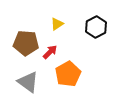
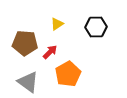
black hexagon: rotated 25 degrees clockwise
brown pentagon: moved 1 px left
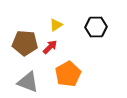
yellow triangle: moved 1 px left, 1 px down
red arrow: moved 5 px up
gray triangle: rotated 15 degrees counterclockwise
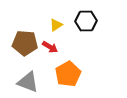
black hexagon: moved 10 px left, 6 px up
red arrow: rotated 77 degrees clockwise
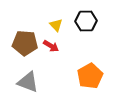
yellow triangle: rotated 40 degrees counterclockwise
red arrow: moved 1 px right, 1 px up
orange pentagon: moved 22 px right, 2 px down
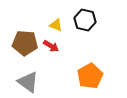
black hexagon: moved 1 px left, 1 px up; rotated 15 degrees clockwise
yellow triangle: rotated 24 degrees counterclockwise
gray triangle: rotated 15 degrees clockwise
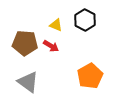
black hexagon: rotated 15 degrees clockwise
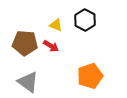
orange pentagon: rotated 10 degrees clockwise
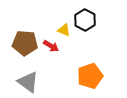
yellow triangle: moved 8 px right, 5 px down
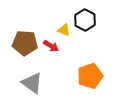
gray triangle: moved 4 px right, 1 px down
